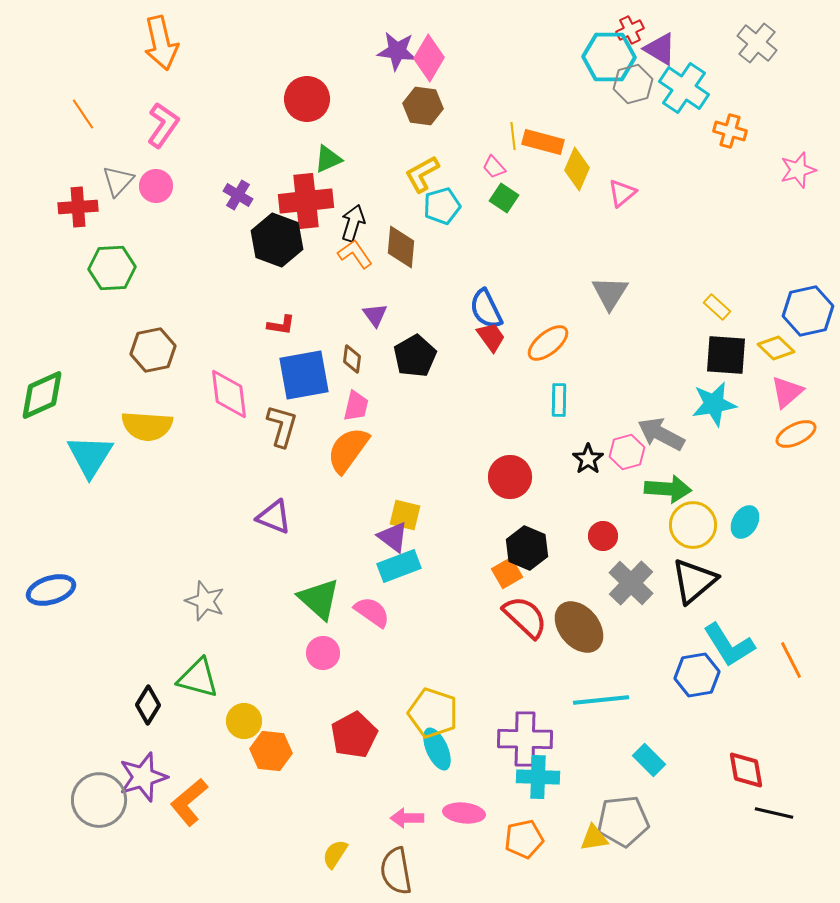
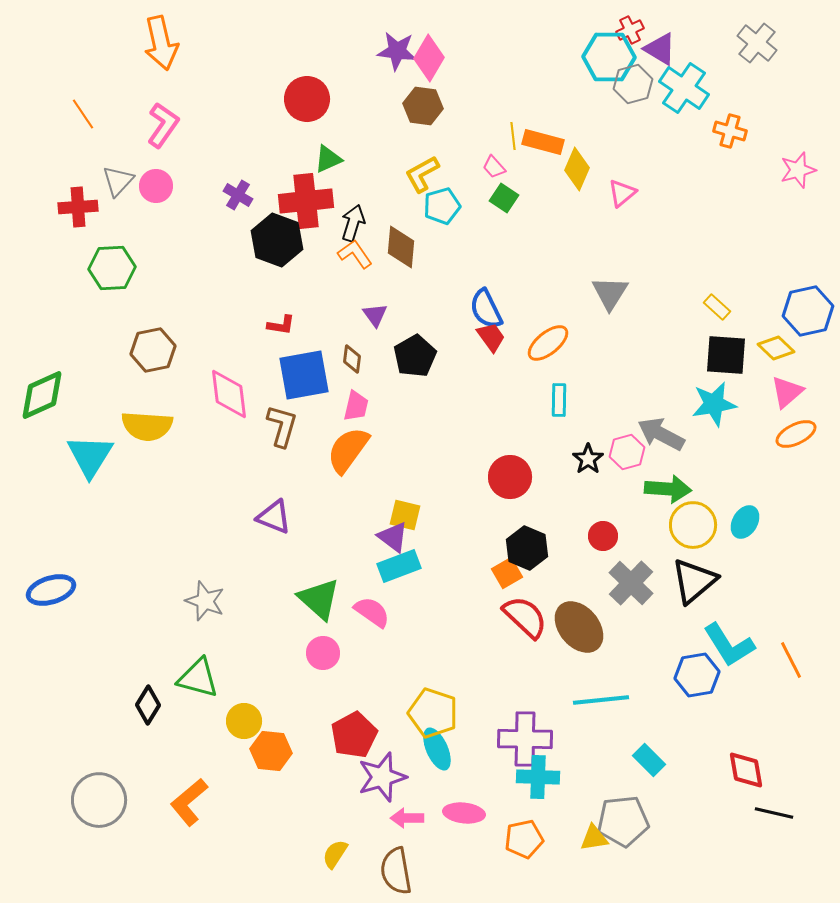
purple star at (143, 777): moved 239 px right
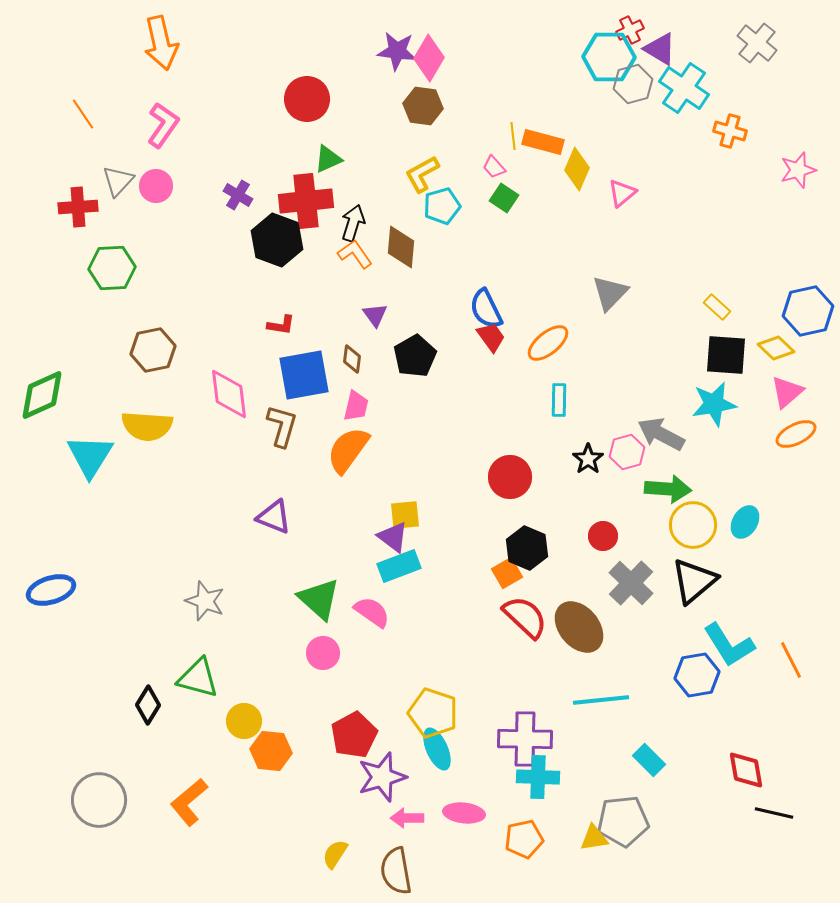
gray triangle at (610, 293): rotated 12 degrees clockwise
yellow square at (405, 515): rotated 20 degrees counterclockwise
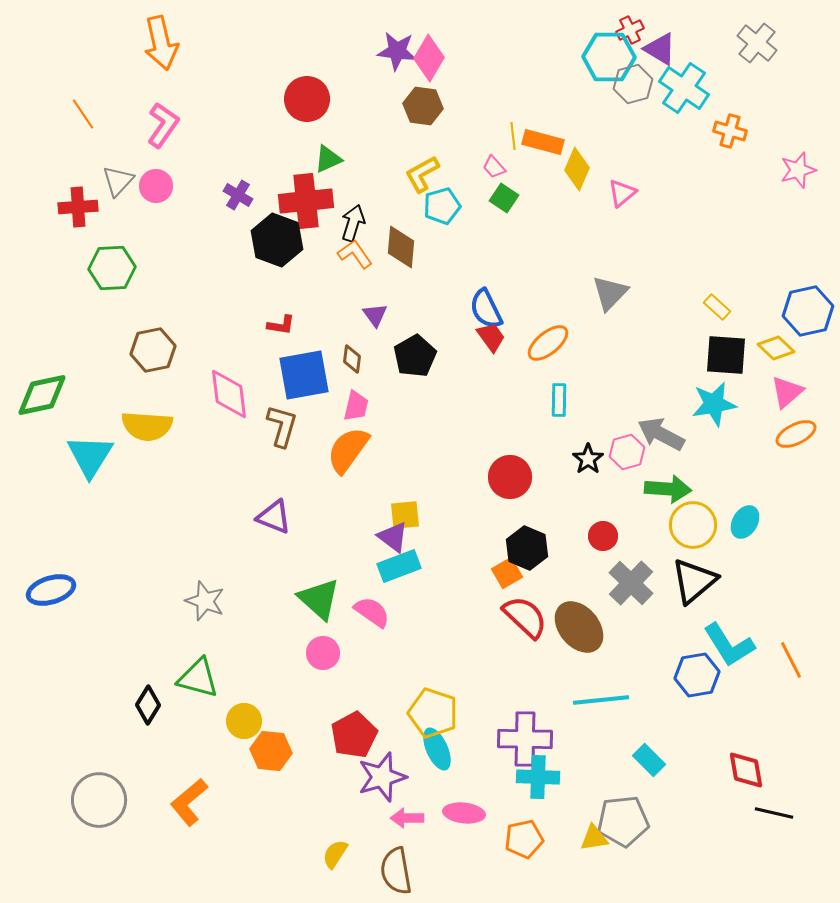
green diamond at (42, 395): rotated 12 degrees clockwise
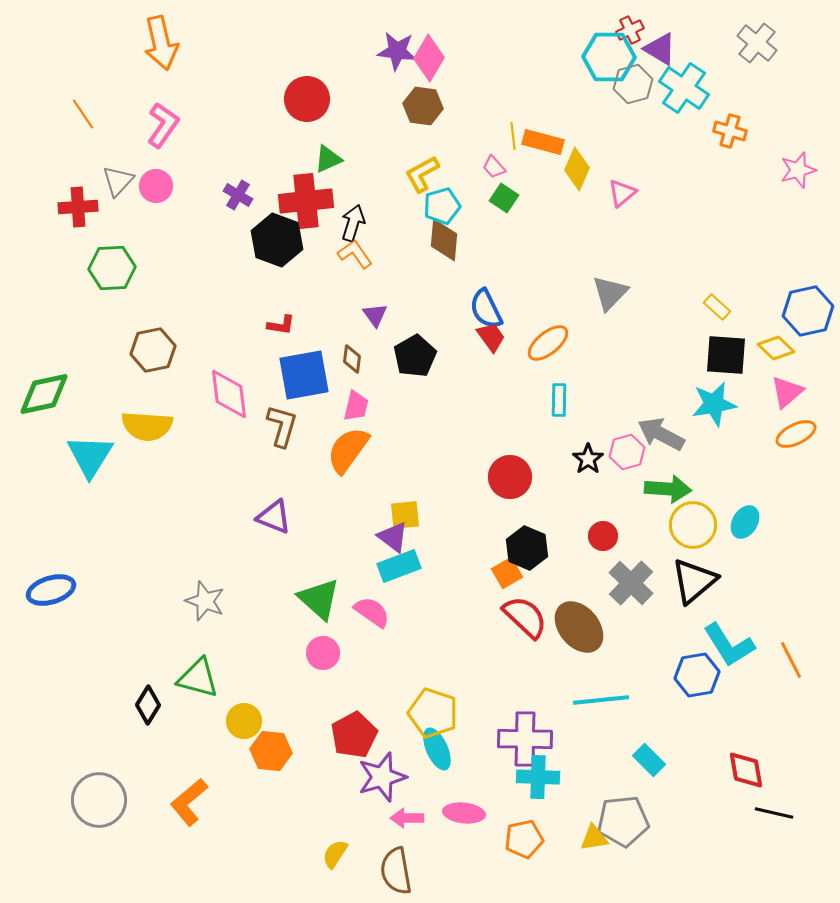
brown diamond at (401, 247): moved 43 px right, 7 px up
green diamond at (42, 395): moved 2 px right, 1 px up
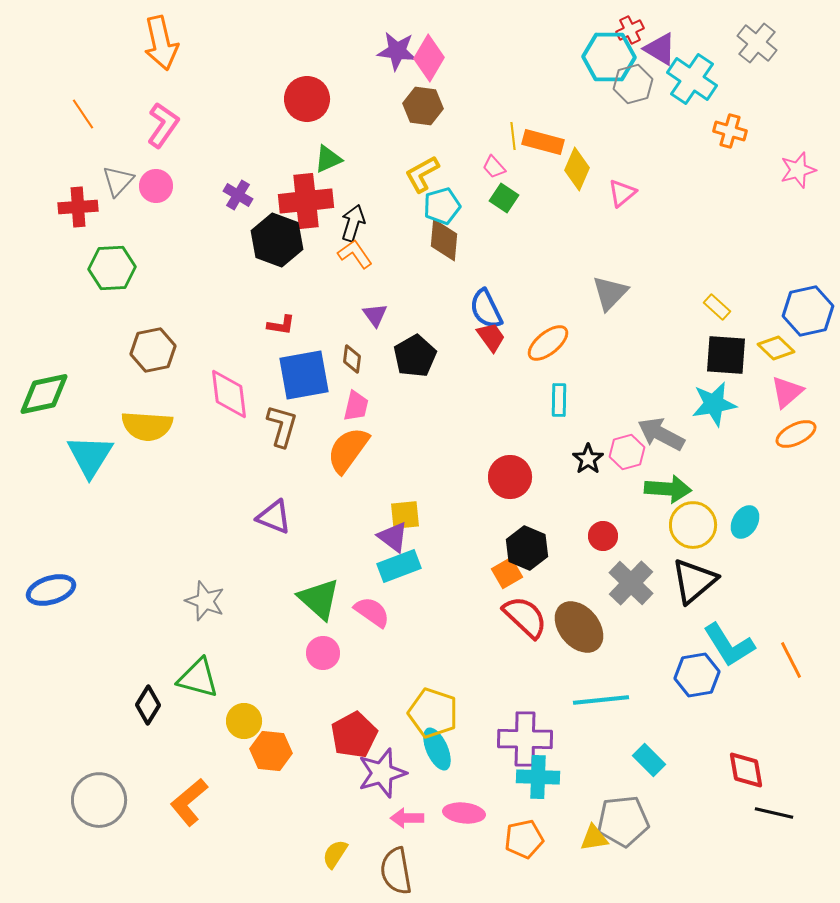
cyan cross at (684, 88): moved 8 px right, 9 px up
purple star at (382, 777): moved 4 px up
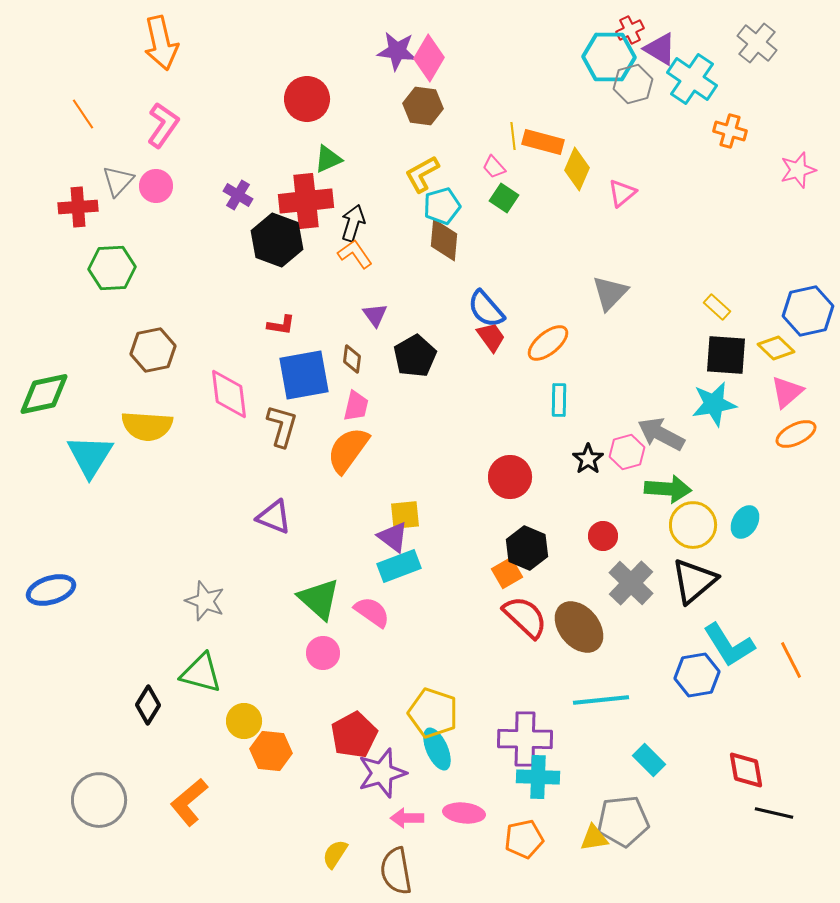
blue semicircle at (486, 309): rotated 15 degrees counterclockwise
green triangle at (198, 678): moved 3 px right, 5 px up
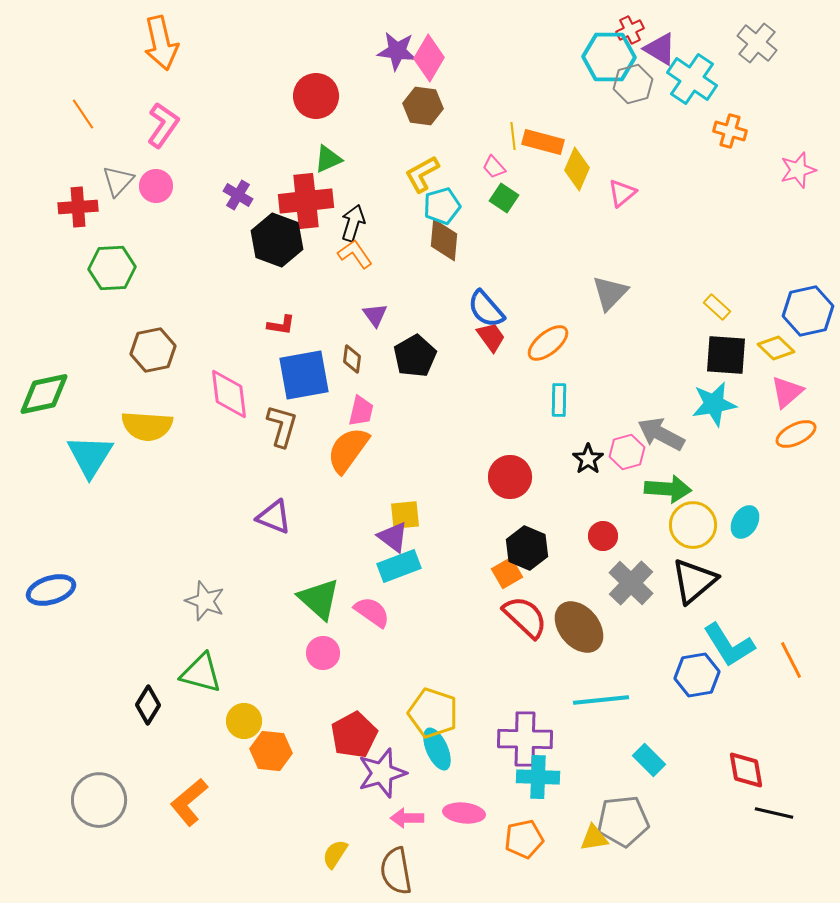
red circle at (307, 99): moved 9 px right, 3 px up
pink trapezoid at (356, 406): moved 5 px right, 5 px down
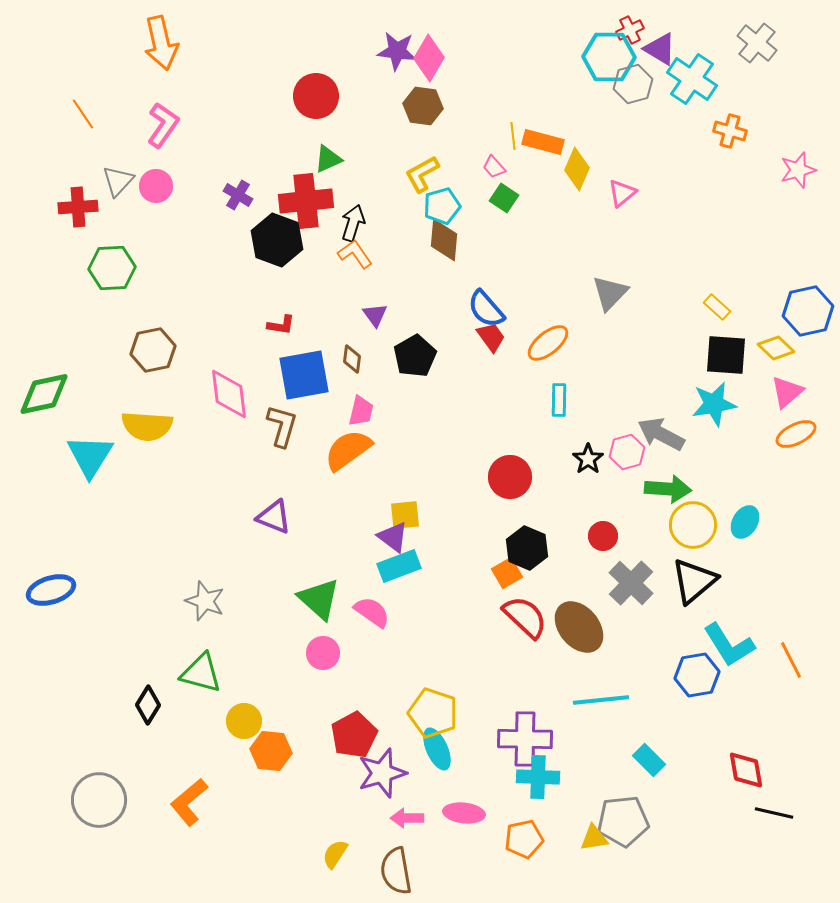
orange semicircle at (348, 450): rotated 18 degrees clockwise
